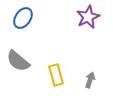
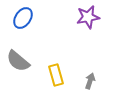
purple star: rotated 15 degrees clockwise
gray arrow: moved 1 px down
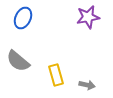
blue ellipse: rotated 10 degrees counterclockwise
gray arrow: moved 3 px left, 4 px down; rotated 84 degrees clockwise
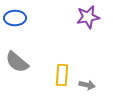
blue ellipse: moved 8 px left; rotated 65 degrees clockwise
gray semicircle: moved 1 px left, 1 px down
yellow rectangle: moved 6 px right; rotated 20 degrees clockwise
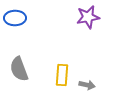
gray semicircle: moved 2 px right, 7 px down; rotated 30 degrees clockwise
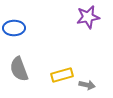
blue ellipse: moved 1 px left, 10 px down
yellow rectangle: rotated 70 degrees clockwise
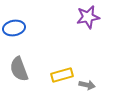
blue ellipse: rotated 10 degrees counterclockwise
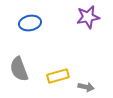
blue ellipse: moved 16 px right, 5 px up
yellow rectangle: moved 4 px left, 1 px down
gray arrow: moved 1 px left, 2 px down
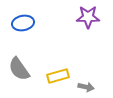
purple star: rotated 10 degrees clockwise
blue ellipse: moved 7 px left
gray semicircle: rotated 15 degrees counterclockwise
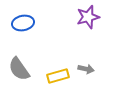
purple star: rotated 15 degrees counterclockwise
gray arrow: moved 18 px up
